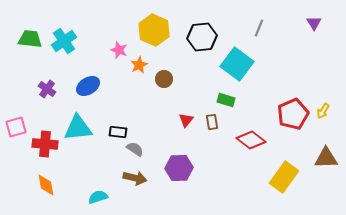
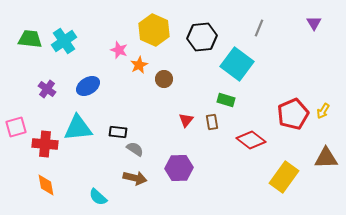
cyan semicircle: rotated 120 degrees counterclockwise
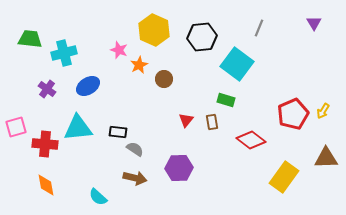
cyan cross: moved 12 px down; rotated 20 degrees clockwise
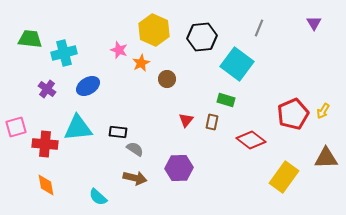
orange star: moved 2 px right, 2 px up
brown circle: moved 3 px right
brown rectangle: rotated 21 degrees clockwise
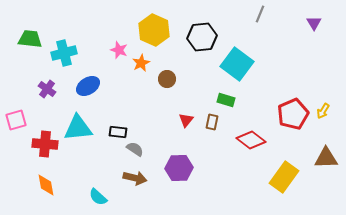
gray line: moved 1 px right, 14 px up
pink square: moved 7 px up
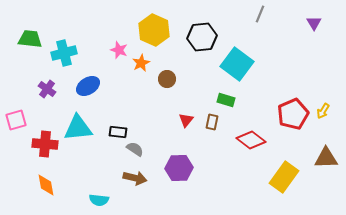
cyan semicircle: moved 1 px right, 3 px down; rotated 36 degrees counterclockwise
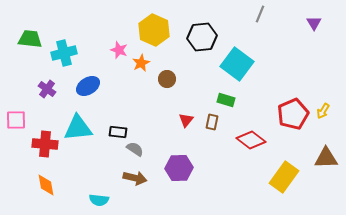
pink square: rotated 15 degrees clockwise
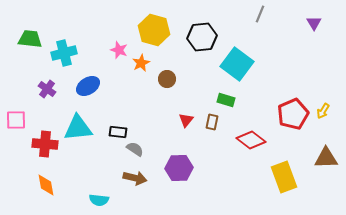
yellow hexagon: rotated 8 degrees counterclockwise
yellow rectangle: rotated 56 degrees counterclockwise
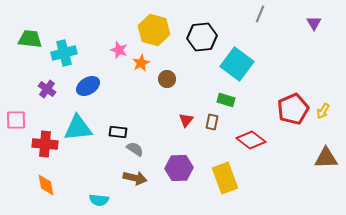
red pentagon: moved 5 px up
yellow rectangle: moved 59 px left, 1 px down
